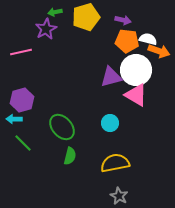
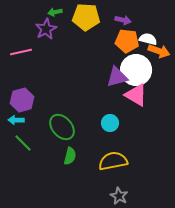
yellow pentagon: rotated 20 degrees clockwise
purple triangle: moved 6 px right
cyan arrow: moved 2 px right, 1 px down
yellow semicircle: moved 2 px left, 2 px up
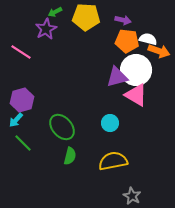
green arrow: rotated 16 degrees counterclockwise
pink line: rotated 45 degrees clockwise
cyan arrow: rotated 49 degrees counterclockwise
gray star: moved 13 px right
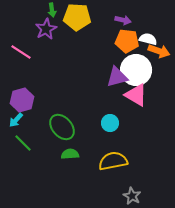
green arrow: moved 3 px left, 2 px up; rotated 72 degrees counterclockwise
yellow pentagon: moved 9 px left
green semicircle: moved 2 px up; rotated 108 degrees counterclockwise
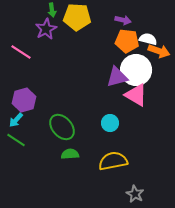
purple hexagon: moved 2 px right
green line: moved 7 px left, 3 px up; rotated 12 degrees counterclockwise
gray star: moved 3 px right, 2 px up
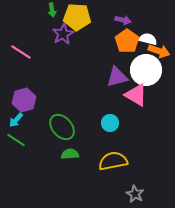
purple star: moved 17 px right, 5 px down
orange pentagon: rotated 30 degrees clockwise
white circle: moved 10 px right
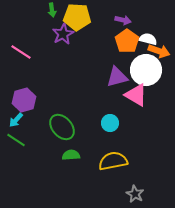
green semicircle: moved 1 px right, 1 px down
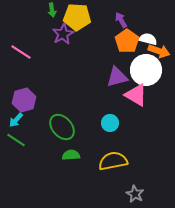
purple arrow: moved 2 px left; rotated 133 degrees counterclockwise
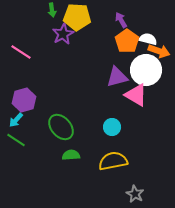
cyan circle: moved 2 px right, 4 px down
green ellipse: moved 1 px left
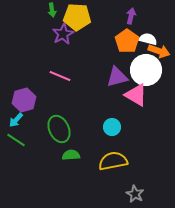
purple arrow: moved 10 px right, 4 px up; rotated 42 degrees clockwise
pink line: moved 39 px right, 24 px down; rotated 10 degrees counterclockwise
green ellipse: moved 2 px left, 2 px down; rotated 16 degrees clockwise
